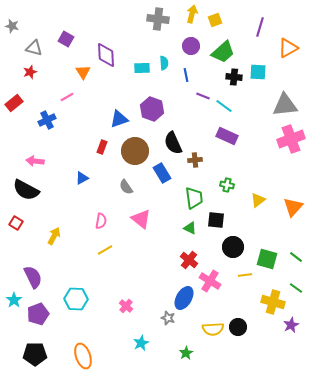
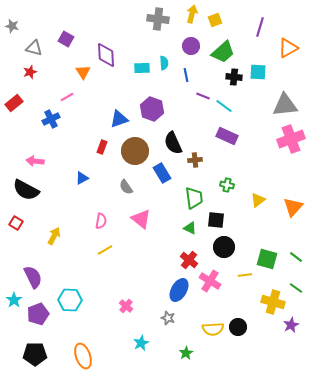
blue cross at (47, 120): moved 4 px right, 1 px up
black circle at (233, 247): moved 9 px left
blue ellipse at (184, 298): moved 5 px left, 8 px up
cyan hexagon at (76, 299): moved 6 px left, 1 px down
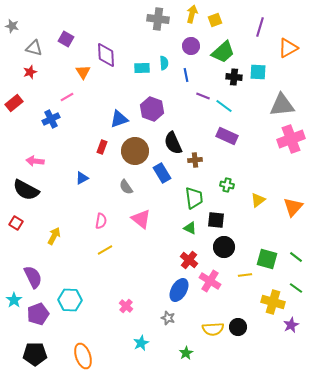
gray triangle at (285, 105): moved 3 px left
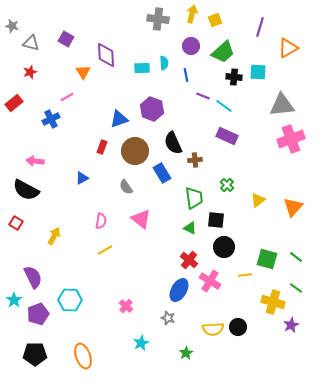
gray triangle at (34, 48): moved 3 px left, 5 px up
green cross at (227, 185): rotated 32 degrees clockwise
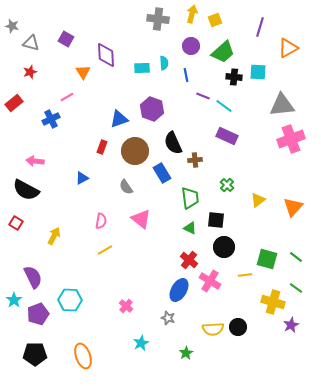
green trapezoid at (194, 198): moved 4 px left
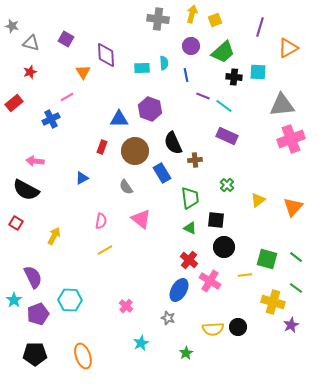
purple hexagon at (152, 109): moved 2 px left
blue triangle at (119, 119): rotated 18 degrees clockwise
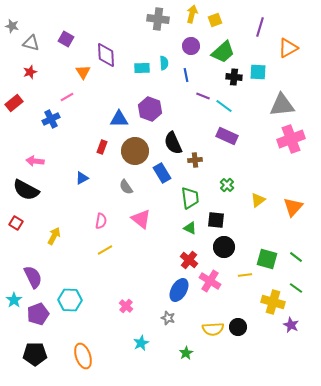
purple star at (291, 325): rotated 21 degrees counterclockwise
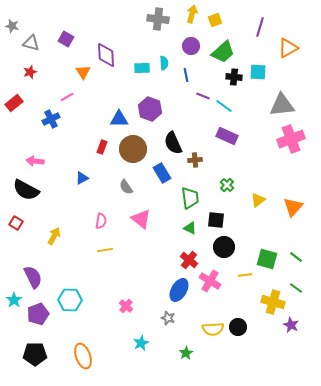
brown circle at (135, 151): moved 2 px left, 2 px up
yellow line at (105, 250): rotated 21 degrees clockwise
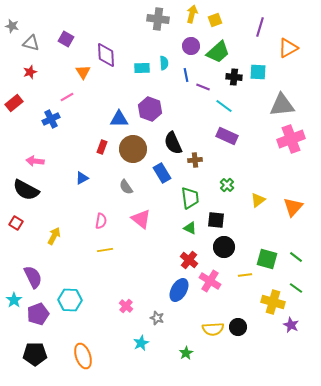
green trapezoid at (223, 52): moved 5 px left
purple line at (203, 96): moved 9 px up
gray star at (168, 318): moved 11 px left
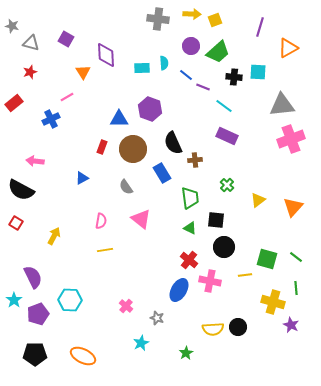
yellow arrow at (192, 14): rotated 78 degrees clockwise
blue line at (186, 75): rotated 40 degrees counterclockwise
black semicircle at (26, 190): moved 5 px left
pink cross at (210, 281): rotated 20 degrees counterclockwise
green line at (296, 288): rotated 48 degrees clockwise
orange ellipse at (83, 356): rotated 45 degrees counterclockwise
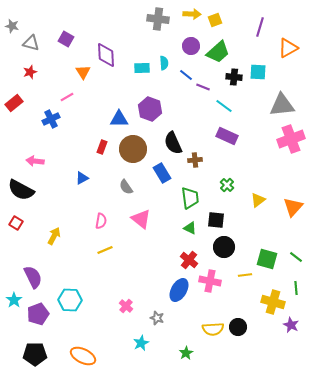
yellow line at (105, 250): rotated 14 degrees counterclockwise
